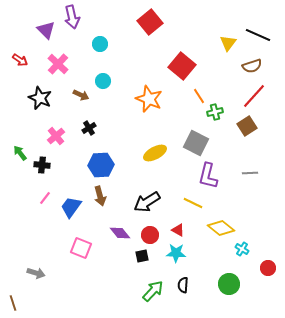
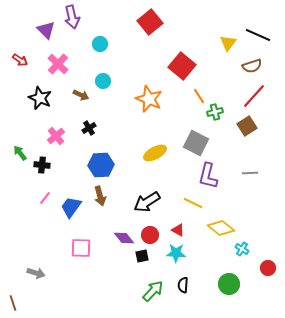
purple diamond at (120, 233): moved 4 px right, 5 px down
pink square at (81, 248): rotated 20 degrees counterclockwise
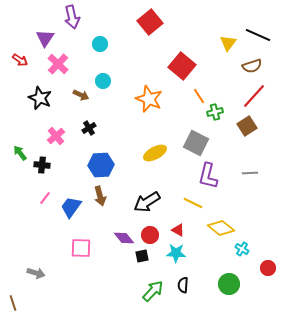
purple triangle at (46, 30): moved 1 px left, 8 px down; rotated 18 degrees clockwise
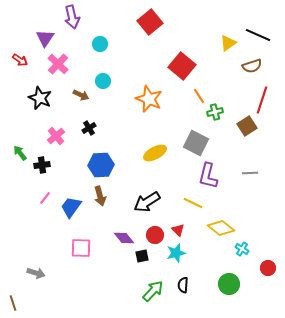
yellow triangle at (228, 43): rotated 18 degrees clockwise
red line at (254, 96): moved 8 px right, 4 px down; rotated 24 degrees counterclockwise
black cross at (42, 165): rotated 14 degrees counterclockwise
red triangle at (178, 230): rotated 16 degrees clockwise
red circle at (150, 235): moved 5 px right
cyan star at (176, 253): rotated 18 degrees counterclockwise
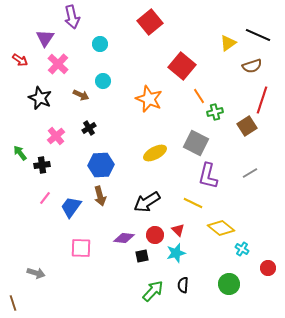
gray line at (250, 173): rotated 28 degrees counterclockwise
purple diamond at (124, 238): rotated 45 degrees counterclockwise
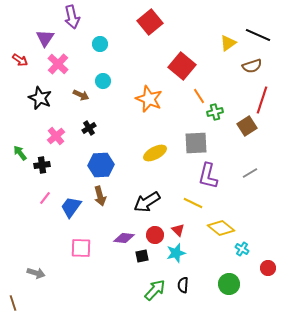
gray square at (196, 143): rotated 30 degrees counterclockwise
green arrow at (153, 291): moved 2 px right, 1 px up
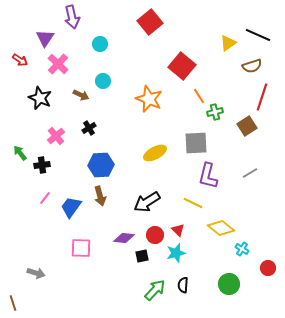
red line at (262, 100): moved 3 px up
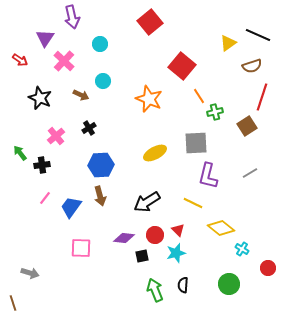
pink cross at (58, 64): moved 6 px right, 3 px up
gray arrow at (36, 273): moved 6 px left
green arrow at (155, 290): rotated 65 degrees counterclockwise
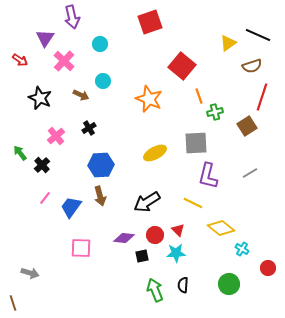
red square at (150, 22): rotated 20 degrees clockwise
orange line at (199, 96): rotated 14 degrees clockwise
black cross at (42, 165): rotated 35 degrees counterclockwise
cyan star at (176, 253): rotated 12 degrees clockwise
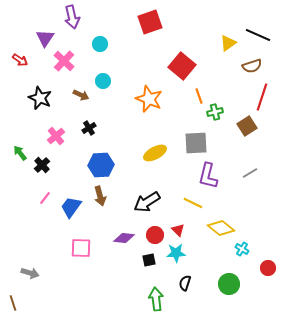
black square at (142, 256): moved 7 px right, 4 px down
black semicircle at (183, 285): moved 2 px right, 2 px up; rotated 14 degrees clockwise
green arrow at (155, 290): moved 1 px right, 9 px down; rotated 15 degrees clockwise
